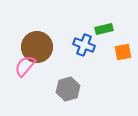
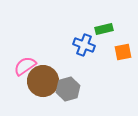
brown circle: moved 6 px right, 34 px down
pink semicircle: rotated 15 degrees clockwise
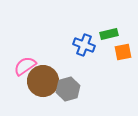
green rectangle: moved 5 px right, 5 px down
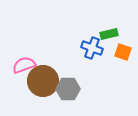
blue cross: moved 8 px right, 3 px down
orange square: rotated 30 degrees clockwise
pink semicircle: moved 1 px left, 1 px up; rotated 15 degrees clockwise
gray hexagon: rotated 15 degrees clockwise
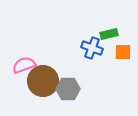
orange square: rotated 18 degrees counterclockwise
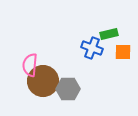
pink semicircle: moved 6 px right; rotated 65 degrees counterclockwise
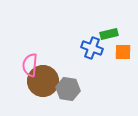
gray hexagon: rotated 10 degrees clockwise
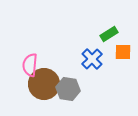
green rectangle: rotated 18 degrees counterclockwise
blue cross: moved 11 px down; rotated 25 degrees clockwise
brown circle: moved 1 px right, 3 px down
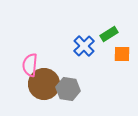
orange square: moved 1 px left, 2 px down
blue cross: moved 8 px left, 13 px up
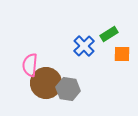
brown circle: moved 2 px right, 1 px up
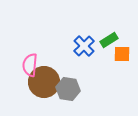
green rectangle: moved 6 px down
brown circle: moved 2 px left, 1 px up
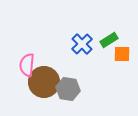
blue cross: moved 2 px left, 2 px up
pink semicircle: moved 3 px left
